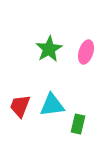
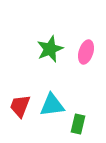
green star: moved 1 px right; rotated 8 degrees clockwise
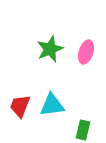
green rectangle: moved 5 px right, 6 px down
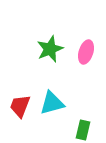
cyan triangle: moved 2 px up; rotated 8 degrees counterclockwise
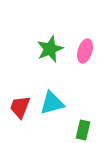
pink ellipse: moved 1 px left, 1 px up
red trapezoid: moved 1 px down
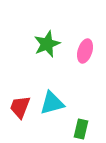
green star: moved 3 px left, 5 px up
green rectangle: moved 2 px left, 1 px up
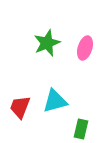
green star: moved 1 px up
pink ellipse: moved 3 px up
cyan triangle: moved 3 px right, 2 px up
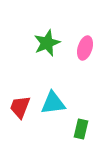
cyan triangle: moved 2 px left, 2 px down; rotated 8 degrees clockwise
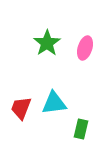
green star: rotated 12 degrees counterclockwise
cyan triangle: moved 1 px right
red trapezoid: moved 1 px right, 1 px down
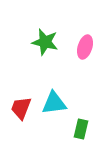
green star: moved 2 px left, 1 px up; rotated 24 degrees counterclockwise
pink ellipse: moved 1 px up
